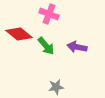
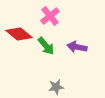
pink cross: moved 1 px right, 2 px down; rotated 30 degrees clockwise
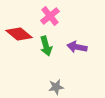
green arrow: rotated 24 degrees clockwise
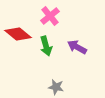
red diamond: moved 1 px left
purple arrow: rotated 18 degrees clockwise
gray star: rotated 21 degrees clockwise
